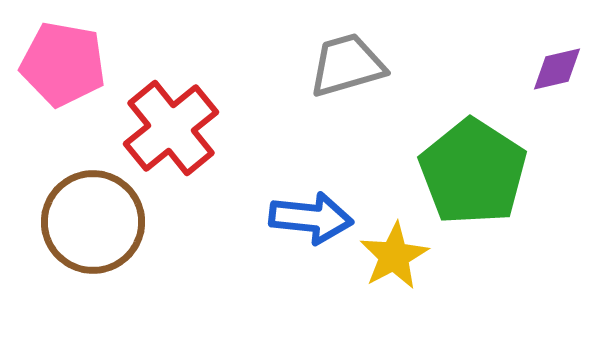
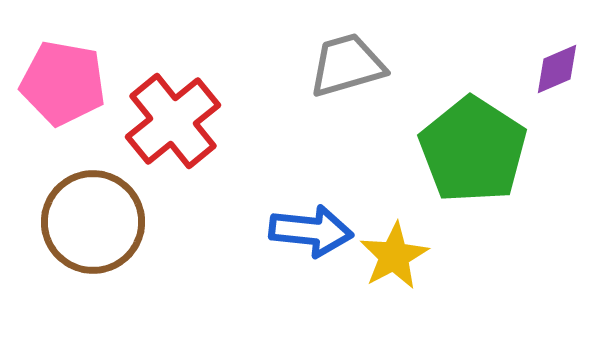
pink pentagon: moved 19 px down
purple diamond: rotated 10 degrees counterclockwise
red cross: moved 2 px right, 7 px up
green pentagon: moved 22 px up
blue arrow: moved 13 px down
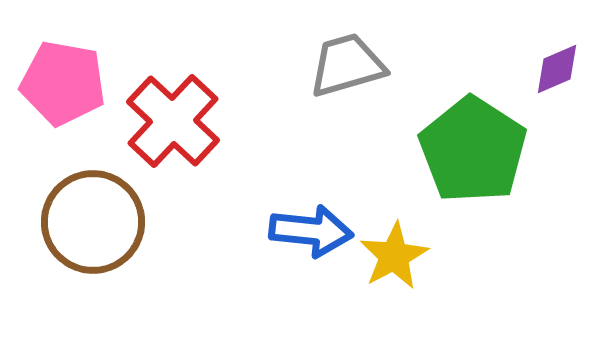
red cross: rotated 8 degrees counterclockwise
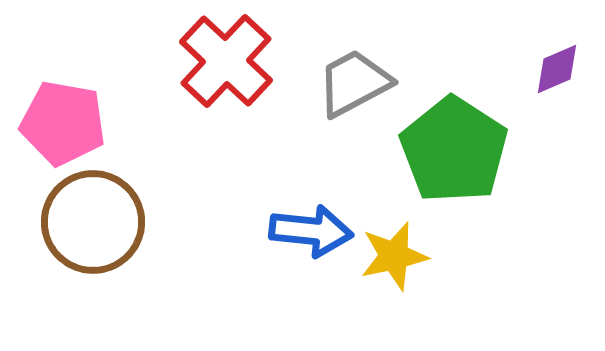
gray trapezoid: moved 7 px right, 18 px down; rotated 12 degrees counterclockwise
pink pentagon: moved 40 px down
red cross: moved 53 px right, 60 px up
green pentagon: moved 19 px left
yellow star: rotated 16 degrees clockwise
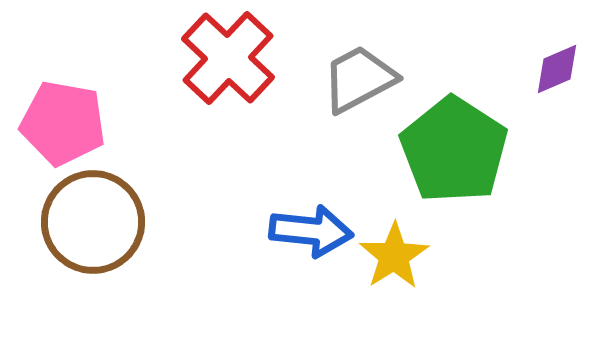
red cross: moved 2 px right, 3 px up
gray trapezoid: moved 5 px right, 4 px up
yellow star: rotated 20 degrees counterclockwise
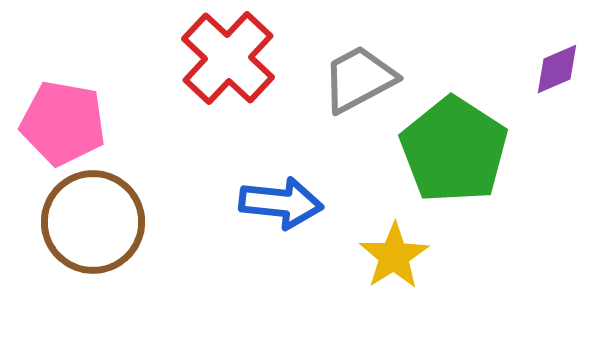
blue arrow: moved 30 px left, 28 px up
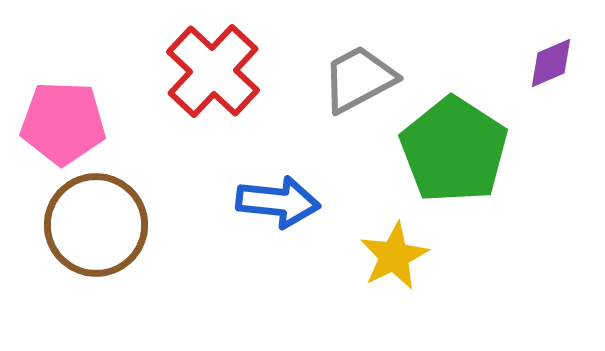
red cross: moved 15 px left, 13 px down
purple diamond: moved 6 px left, 6 px up
pink pentagon: rotated 8 degrees counterclockwise
blue arrow: moved 3 px left, 1 px up
brown circle: moved 3 px right, 3 px down
yellow star: rotated 6 degrees clockwise
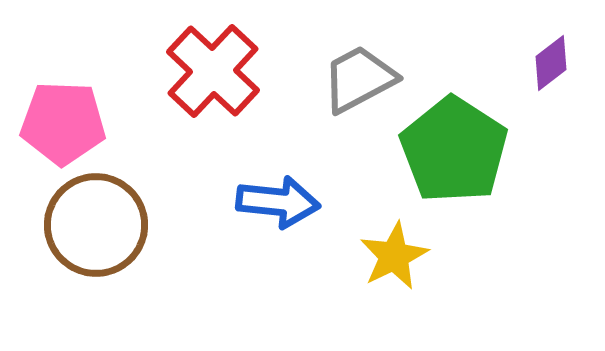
purple diamond: rotated 14 degrees counterclockwise
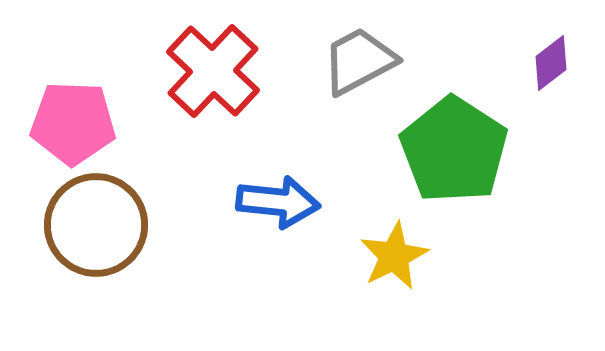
gray trapezoid: moved 18 px up
pink pentagon: moved 10 px right
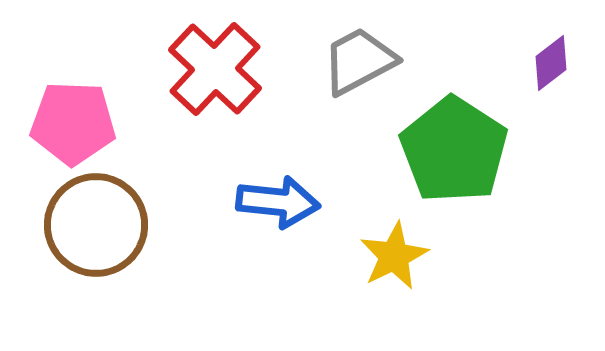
red cross: moved 2 px right, 2 px up
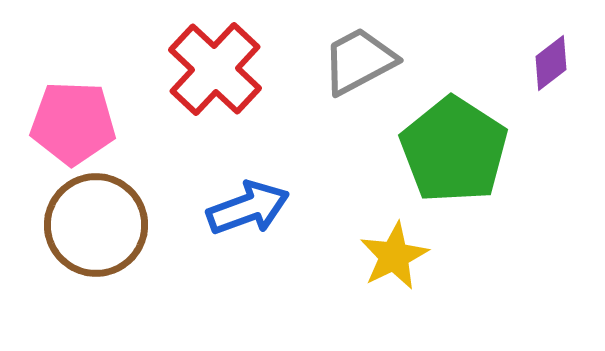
blue arrow: moved 30 px left, 6 px down; rotated 26 degrees counterclockwise
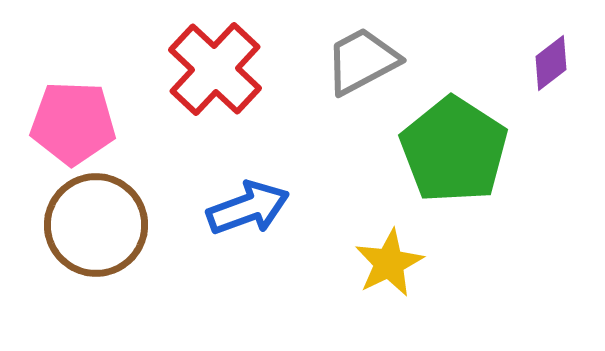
gray trapezoid: moved 3 px right
yellow star: moved 5 px left, 7 px down
